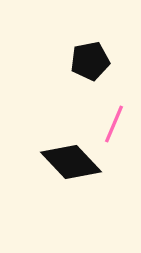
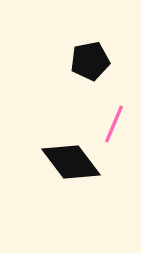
black diamond: rotated 6 degrees clockwise
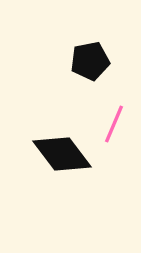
black diamond: moved 9 px left, 8 px up
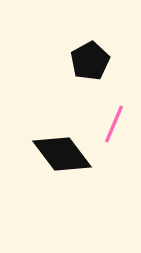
black pentagon: rotated 18 degrees counterclockwise
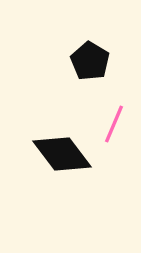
black pentagon: rotated 12 degrees counterclockwise
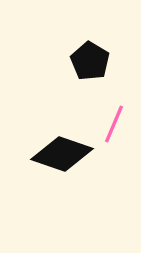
black diamond: rotated 34 degrees counterclockwise
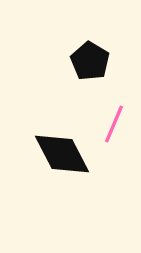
black diamond: rotated 44 degrees clockwise
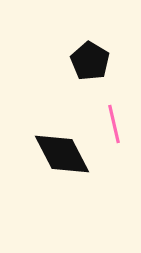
pink line: rotated 36 degrees counterclockwise
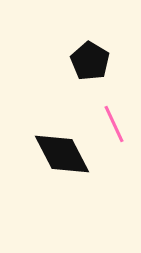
pink line: rotated 12 degrees counterclockwise
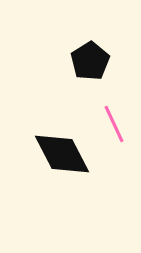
black pentagon: rotated 9 degrees clockwise
